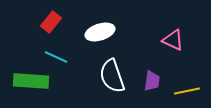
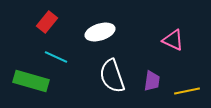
red rectangle: moved 4 px left
green rectangle: rotated 12 degrees clockwise
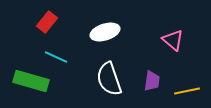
white ellipse: moved 5 px right
pink triangle: rotated 15 degrees clockwise
white semicircle: moved 3 px left, 3 px down
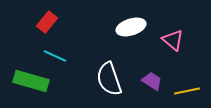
white ellipse: moved 26 px right, 5 px up
cyan line: moved 1 px left, 1 px up
purple trapezoid: rotated 65 degrees counterclockwise
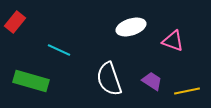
red rectangle: moved 32 px left
pink triangle: moved 1 px down; rotated 20 degrees counterclockwise
cyan line: moved 4 px right, 6 px up
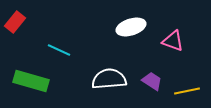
white semicircle: rotated 104 degrees clockwise
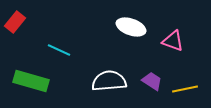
white ellipse: rotated 36 degrees clockwise
white semicircle: moved 2 px down
yellow line: moved 2 px left, 2 px up
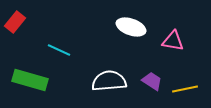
pink triangle: rotated 10 degrees counterclockwise
green rectangle: moved 1 px left, 1 px up
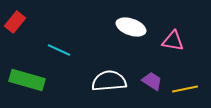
green rectangle: moved 3 px left
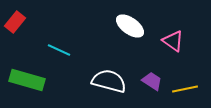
white ellipse: moved 1 px left, 1 px up; rotated 16 degrees clockwise
pink triangle: rotated 25 degrees clockwise
white semicircle: rotated 20 degrees clockwise
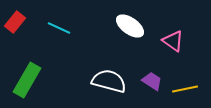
cyan line: moved 22 px up
green rectangle: rotated 76 degrees counterclockwise
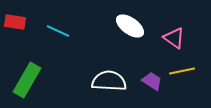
red rectangle: rotated 60 degrees clockwise
cyan line: moved 1 px left, 3 px down
pink triangle: moved 1 px right, 3 px up
white semicircle: rotated 12 degrees counterclockwise
yellow line: moved 3 px left, 18 px up
